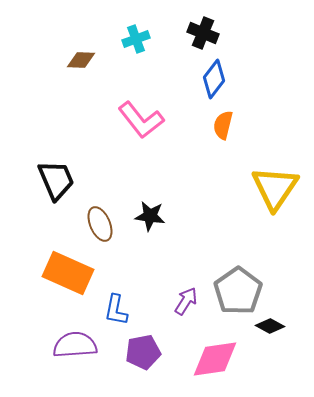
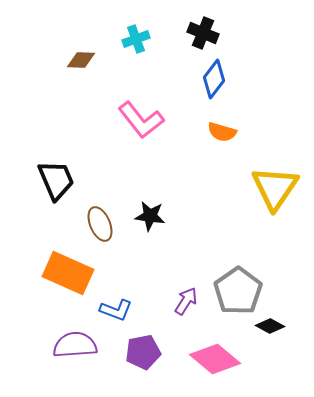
orange semicircle: moved 1 px left, 7 px down; rotated 88 degrees counterclockwise
blue L-shape: rotated 80 degrees counterclockwise
pink diamond: rotated 48 degrees clockwise
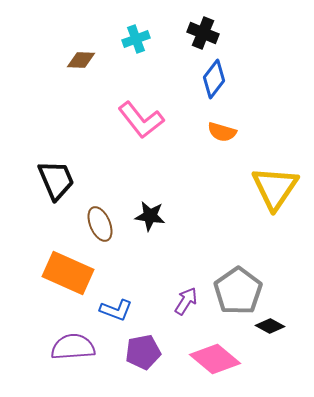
purple semicircle: moved 2 px left, 2 px down
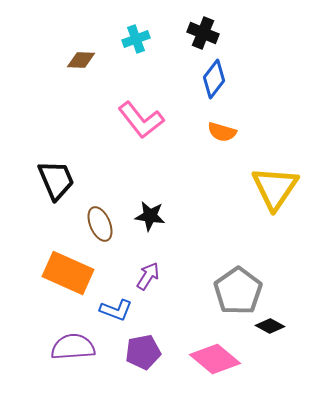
purple arrow: moved 38 px left, 25 px up
